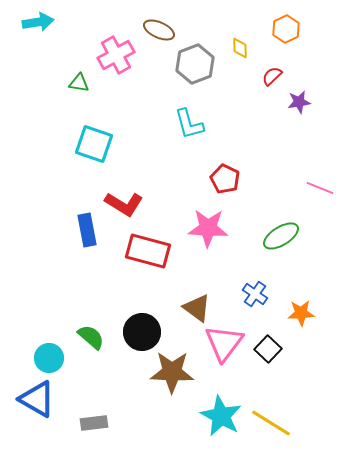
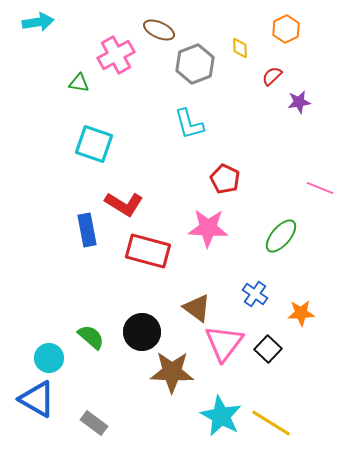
green ellipse: rotated 18 degrees counterclockwise
gray rectangle: rotated 44 degrees clockwise
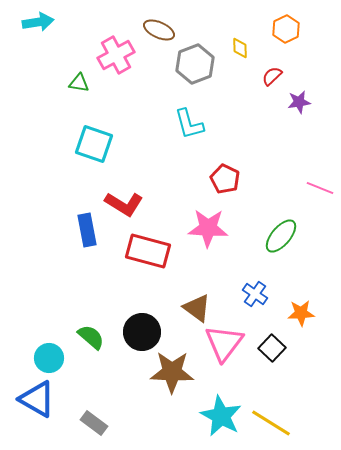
black square: moved 4 px right, 1 px up
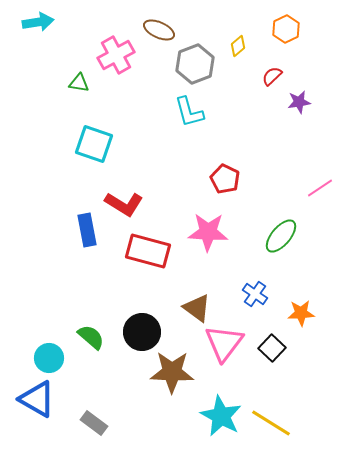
yellow diamond: moved 2 px left, 2 px up; rotated 50 degrees clockwise
cyan L-shape: moved 12 px up
pink line: rotated 56 degrees counterclockwise
pink star: moved 4 px down
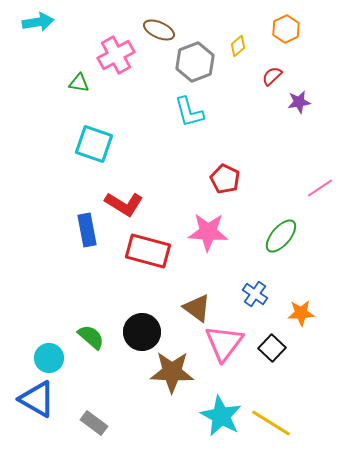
gray hexagon: moved 2 px up
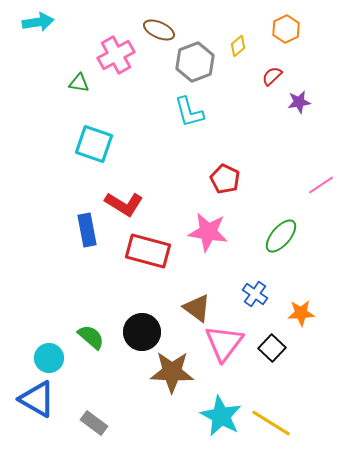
pink line: moved 1 px right, 3 px up
pink star: rotated 6 degrees clockwise
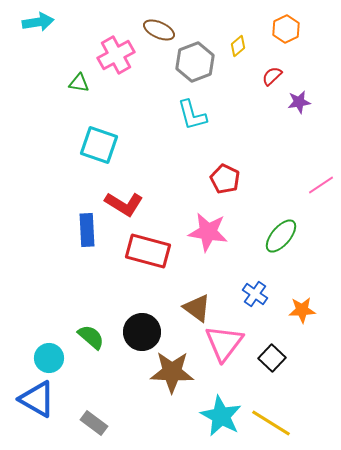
cyan L-shape: moved 3 px right, 3 px down
cyan square: moved 5 px right, 1 px down
blue rectangle: rotated 8 degrees clockwise
orange star: moved 1 px right, 3 px up
black square: moved 10 px down
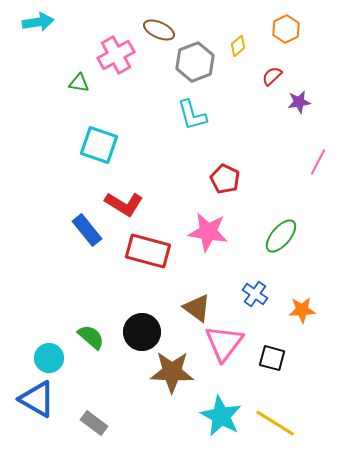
pink line: moved 3 px left, 23 px up; rotated 28 degrees counterclockwise
blue rectangle: rotated 36 degrees counterclockwise
black square: rotated 28 degrees counterclockwise
yellow line: moved 4 px right
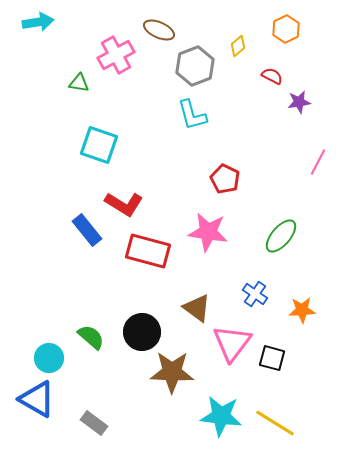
gray hexagon: moved 4 px down
red semicircle: rotated 70 degrees clockwise
pink triangle: moved 8 px right
cyan star: rotated 21 degrees counterclockwise
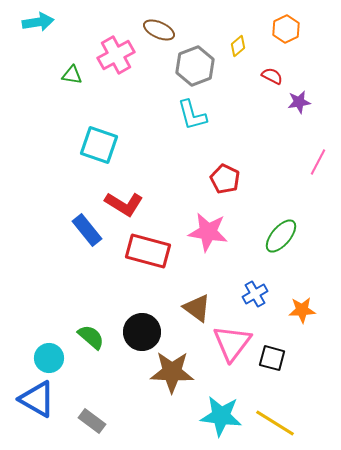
green triangle: moved 7 px left, 8 px up
blue cross: rotated 25 degrees clockwise
gray rectangle: moved 2 px left, 2 px up
